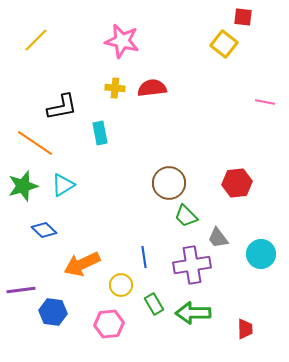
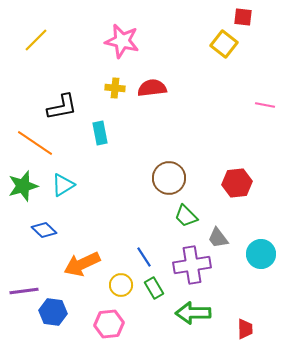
pink line: moved 3 px down
brown circle: moved 5 px up
blue line: rotated 25 degrees counterclockwise
purple line: moved 3 px right, 1 px down
green rectangle: moved 16 px up
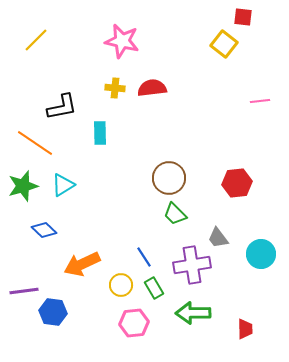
pink line: moved 5 px left, 4 px up; rotated 18 degrees counterclockwise
cyan rectangle: rotated 10 degrees clockwise
green trapezoid: moved 11 px left, 2 px up
pink hexagon: moved 25 px right, 1 px up
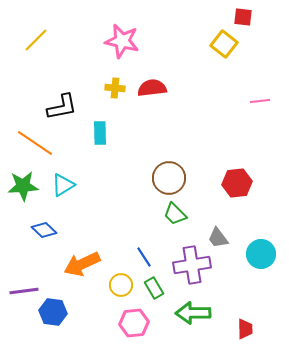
green star: rotated 12 degrees clockwise
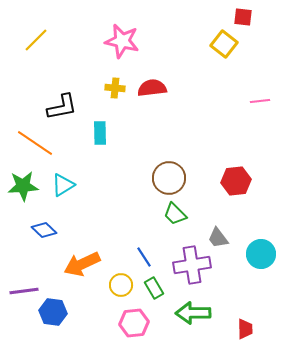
red hexagon: moved 1 px left, 2 px up
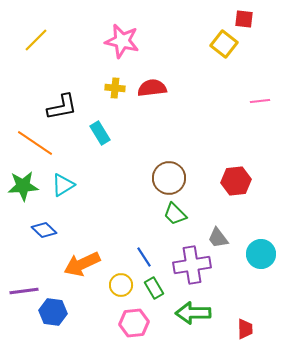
red square: moved 1 px right, 2 px down
cyan rectangle: rotated 30 degrees counterclockwise
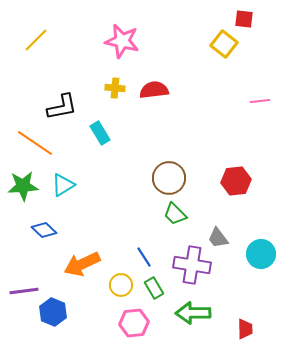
red semicircle: moved 2 px right, 2 px down
purple cross: rotated 18 degrees clockwise
blue hexagon: rotated 16 degrees clockwise
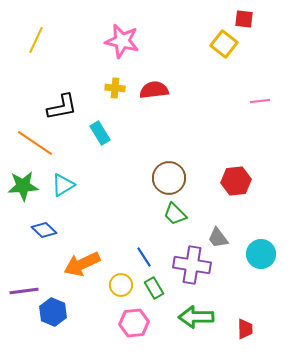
yellow line: rotated 20 degrees counterclockwise
green arrow: moved 3 px right, 4 px down
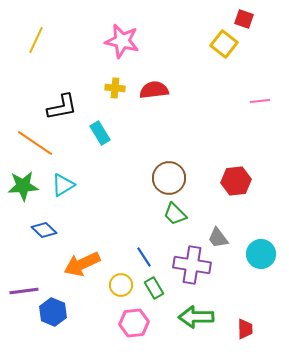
red square: rotated 12 degrees clockwise
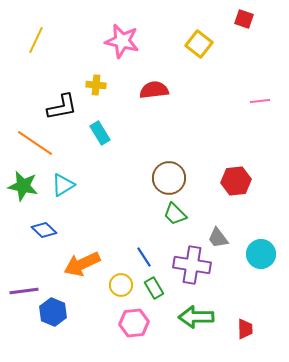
yellow square: moved 25 px left
yellow cross: moved 19 px left, 3 px up
green star: rotated 16 degrees clockwise
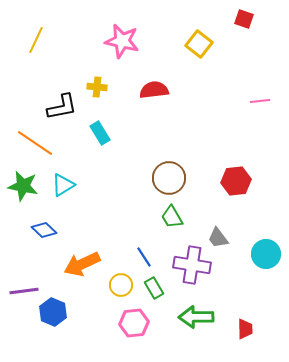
yellow cross: moved 1 px right, 2 px down
green trapezoid: moved 3 px left, 3 px down; rotated 15 degrees clockwise
cyan circle: moved 5 px right
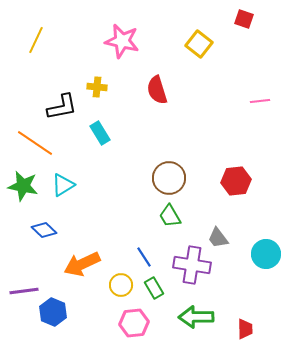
red semicircle: moved 3 px right; rotated 100 degrees counterclockwise
green trapezoid: moved 2 px left, 1 px up
